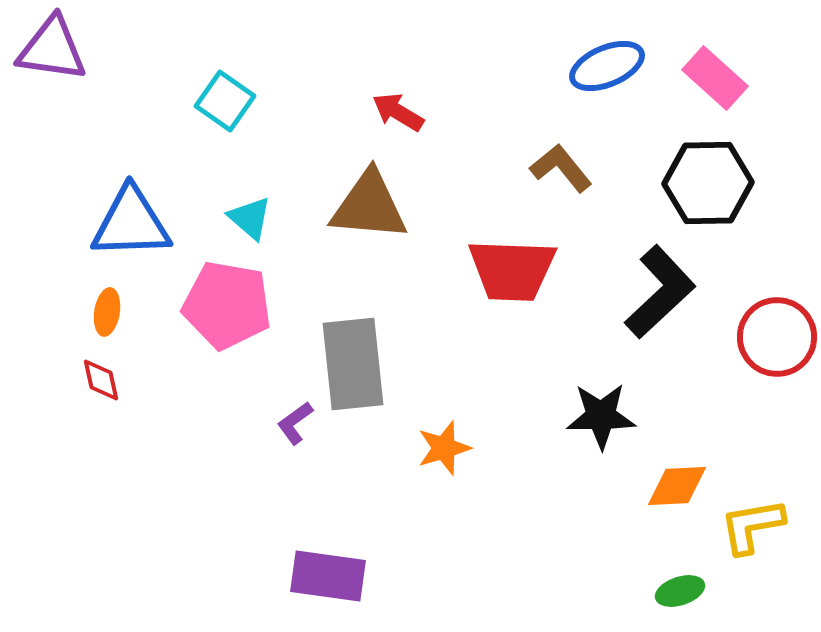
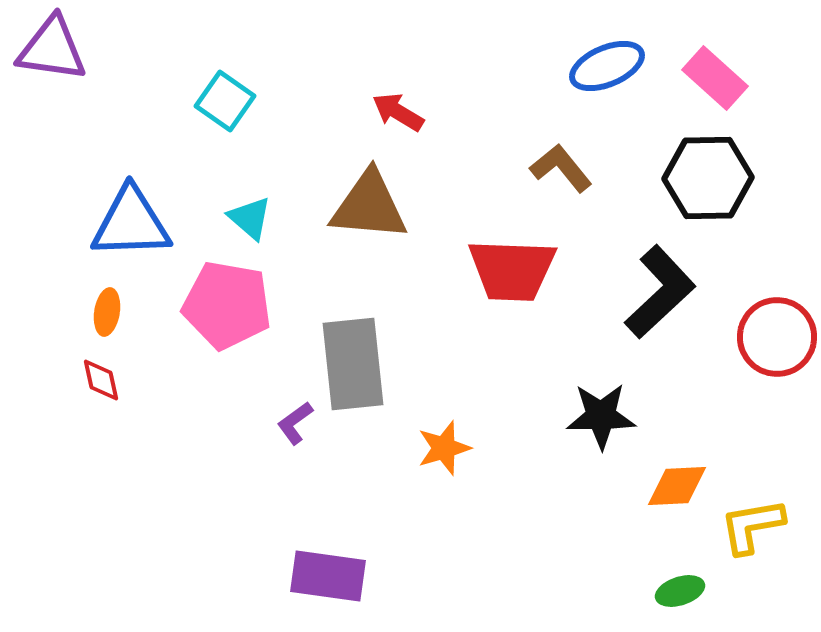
black hexagon: moved 5 px up
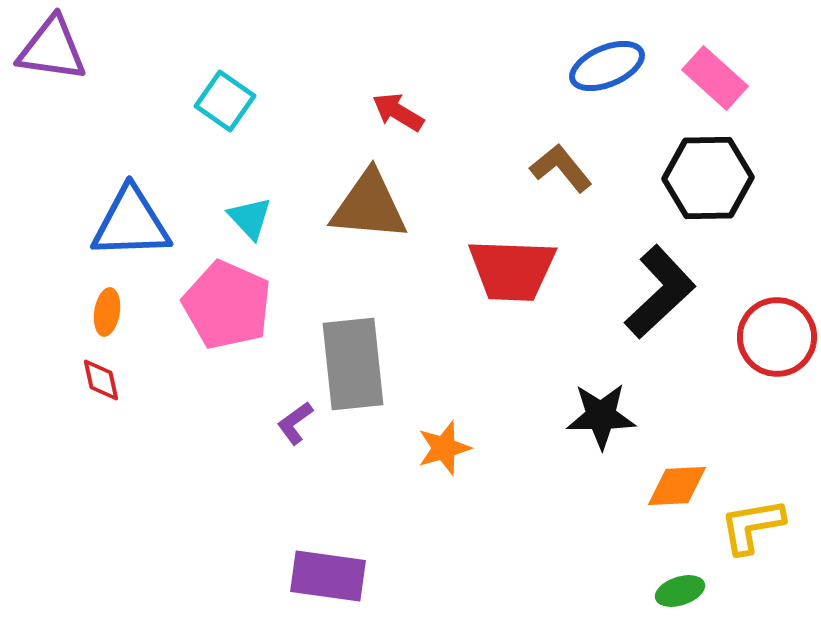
cyan triangle: rotated 6 degrees clockwise
pink pentagon: rotated 14 degrees clockwise
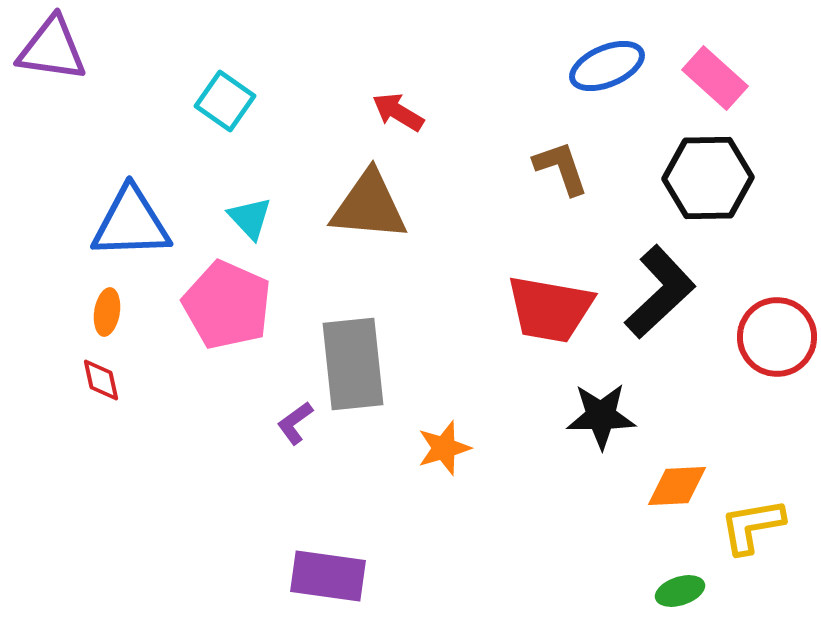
brown L-shape: rotated 20 degrees clockwise
red trapezoid: moved 38 px right, 39 px down; rotated 8 degrees clockwise
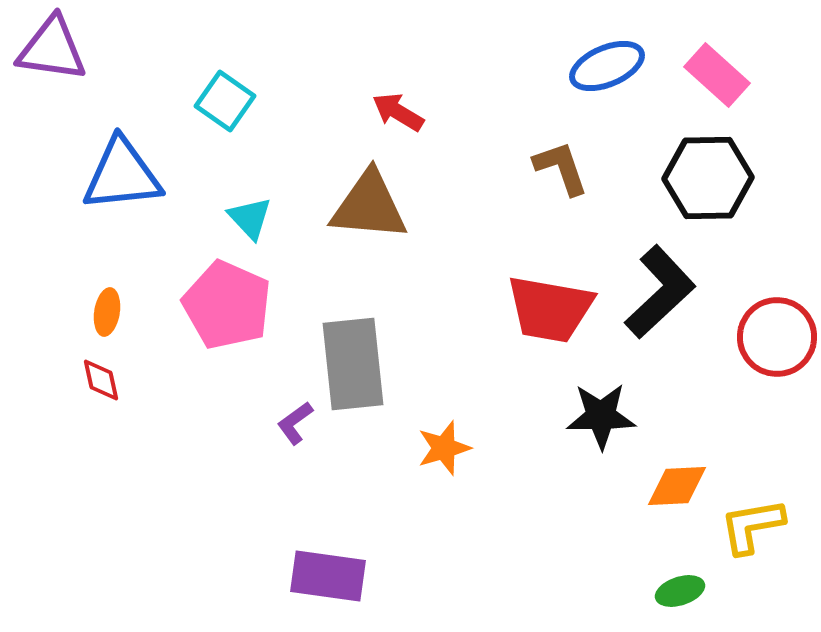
pink rectangle: moved 2 px right, 3 px up
blue triangle: moved 9 px left, 48 px up; rotated 4 degrees counterclockwise
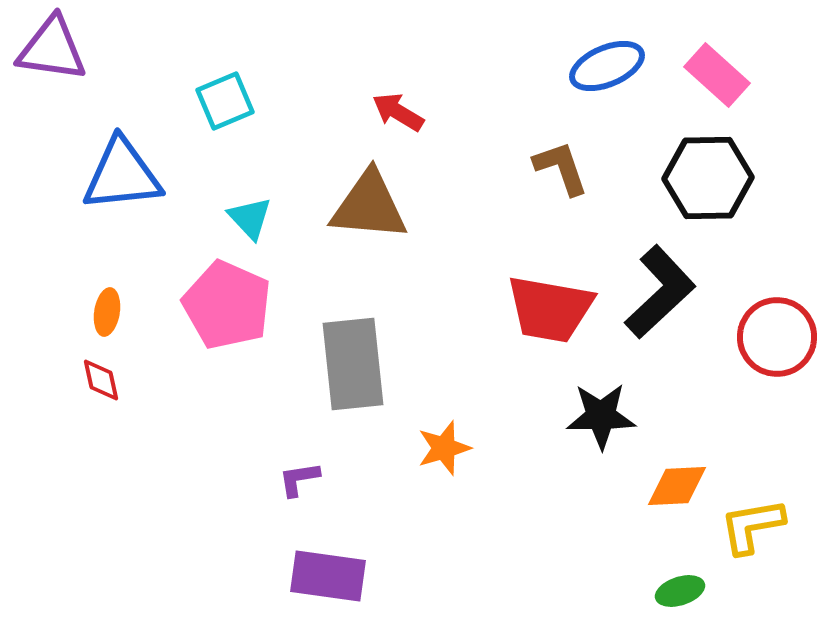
cyan square: rotated 32 degrees clockwise
purple L-shape: moved 4 px right, 56 px down; rotated 27 degrees clockwise
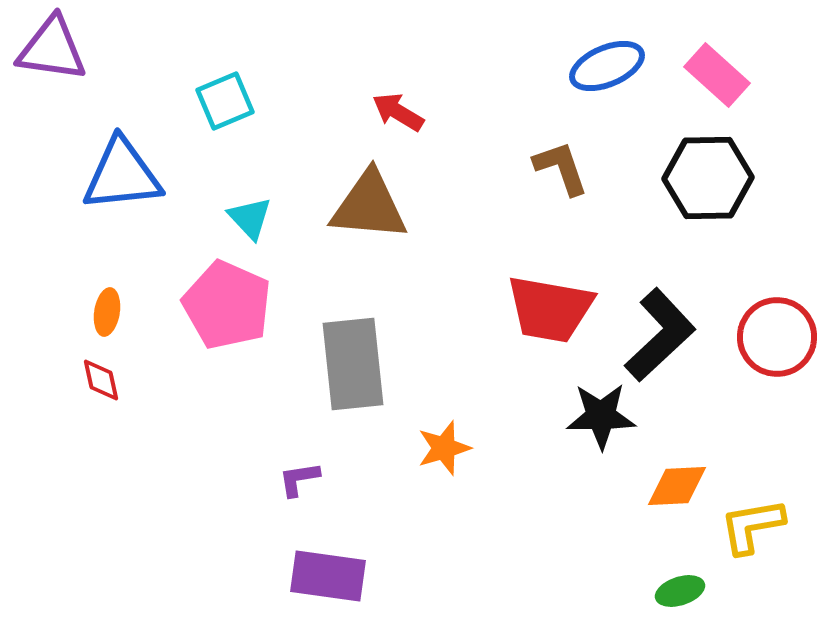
black L-shape: moved 43 px down
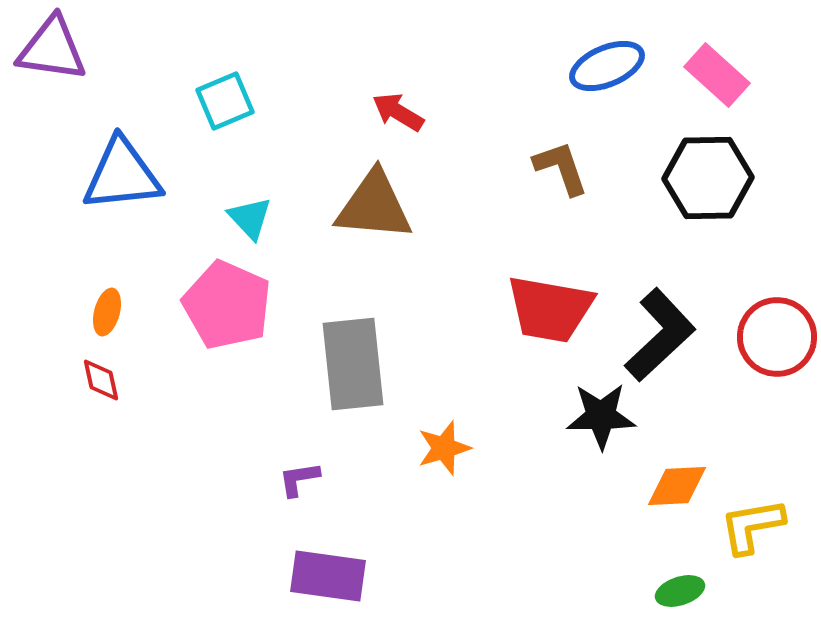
brown triangle: moved 5 px right
orange ellipse: rotated 6 degrees clockwise
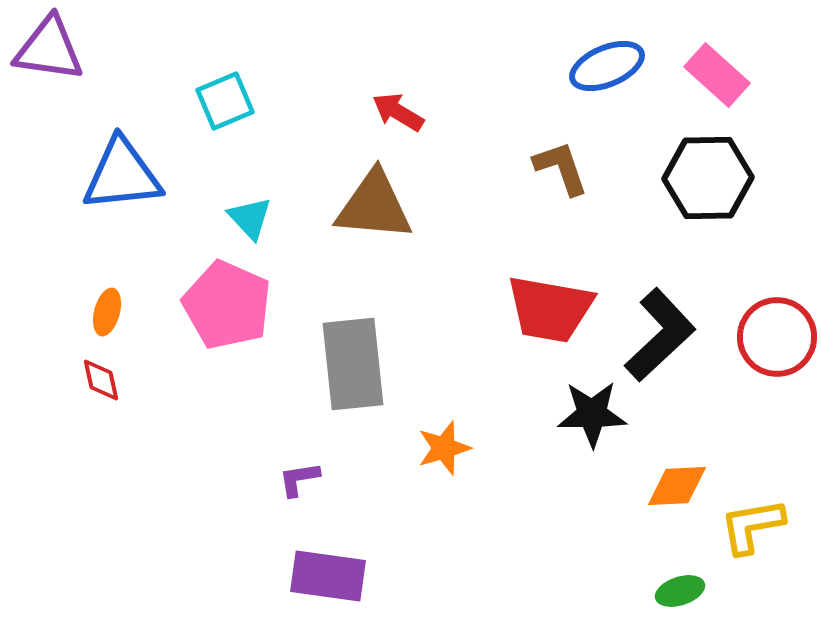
purple triangle: moved 3 px left
black star: moved 9 px left, 2 px up
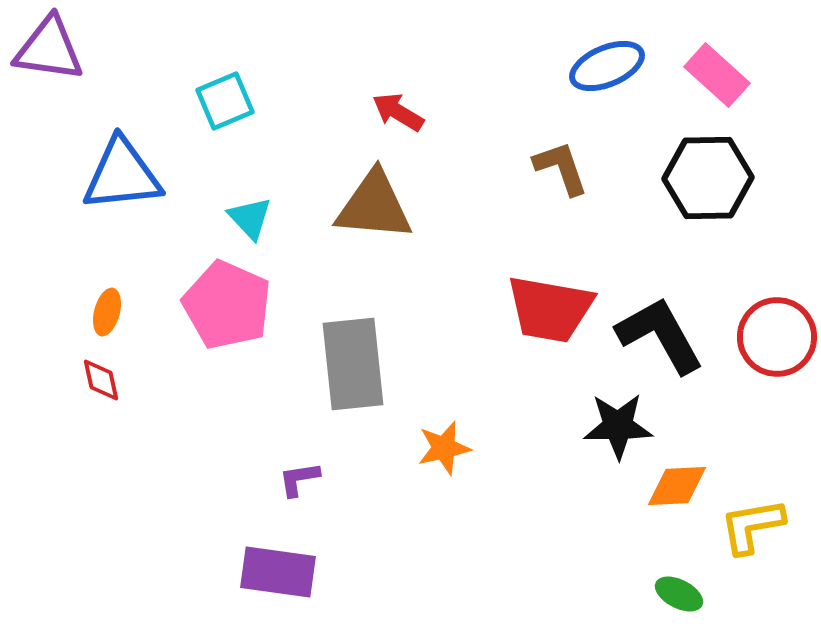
black L-shape: rotated 76 degrees counterclockwise
black star: moved 26 px right, 12 px down
orange star: rotated 4 degrees clockwise
purple rectangle: moved 50 px left, 4 px up
green ellipse: moved 1 px left, 3 px down; rotated 45 degrees clockwise
